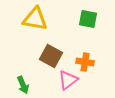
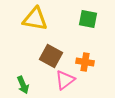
pink triangle: moved 3 px left
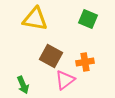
green square: rotated 12 degrees clockwise
orange cross: rotated 18 degrees counterclockwise
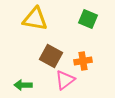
orange cross: moved 2 px left, 1 px up
green arrow: rotated 114 degrees clockwise
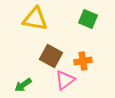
green arrow: rotated 36 degrees counterclockwise
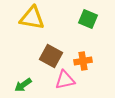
yellow triangle: moved 3 px left, 1 px up
pink triangle: rotated 25 degrees clockwise
